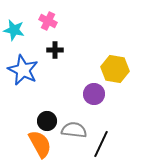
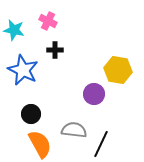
yellow hexagon: moved 3 px right, 1 px down
black circle: moved 16 px left, 7 px up
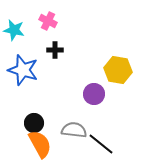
blue star: rotated 8 degrees counterclockwise
black circle: moved 3 px right, 9 px down
black line: rotated 76 degrees counterclockwise
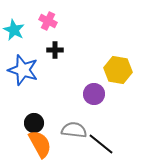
cyan star: rotated 15 degrees clockwise
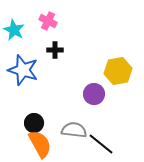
yellow hexagon: moved 1 px down; rotated 20 degrees counterclockwise
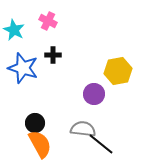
black cross: moved 2 px left, 5 px down
blue star: moved 2 px up
black circle: moved 1 px right
gray semicircle: moved 9 px right, 1 px up
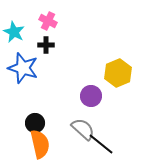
cyan star: moved 2 px down
black cross: moved 7 px left, 10 px up
yellow hexagon: moved 2 px down; rotated 12 degrees counterclockwise
purple circle: moved 3 px left, 2 px down
gray semicircle: rotated 35 degrees clockwise
orange semicircle: rotated 16 degrees clockwise
